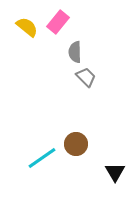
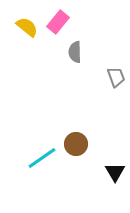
gray trapezoid: moved 30 px right; rotated 25 degrees clockwise
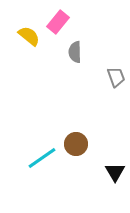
yellow semicircle: moved 2 px right, 9 px down
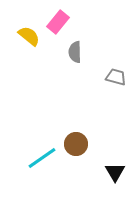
gray trapezoid: rotated 55 degrees counterclockwise
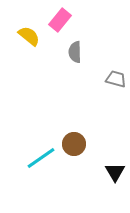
pink rectangle: moved 2 px right, 2 px up
gray trapezoid: moved 2 px down
brown circle: moved 2 px left
cyan line: moved 1 px left
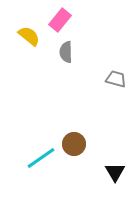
gray semicircle: moved 9 px left
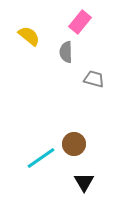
pink rectangle: moved 20 px right, 2 px down
gray trapezoid: moved 22 px left
black triangle: moved 31 px left, 10 px down
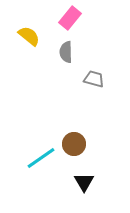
pink rectangle: moved 10 px left, 4 px up
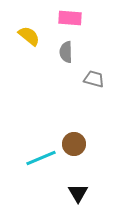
pink rectangle: rotated 55 degrees clockwise
cyan line: rotated 12 degrees clockwise
black triangle: moved 6 px left, 11 px down
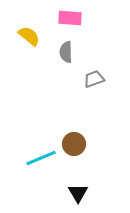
gray trapezoid: rotated 35 degrees counterclockwise
